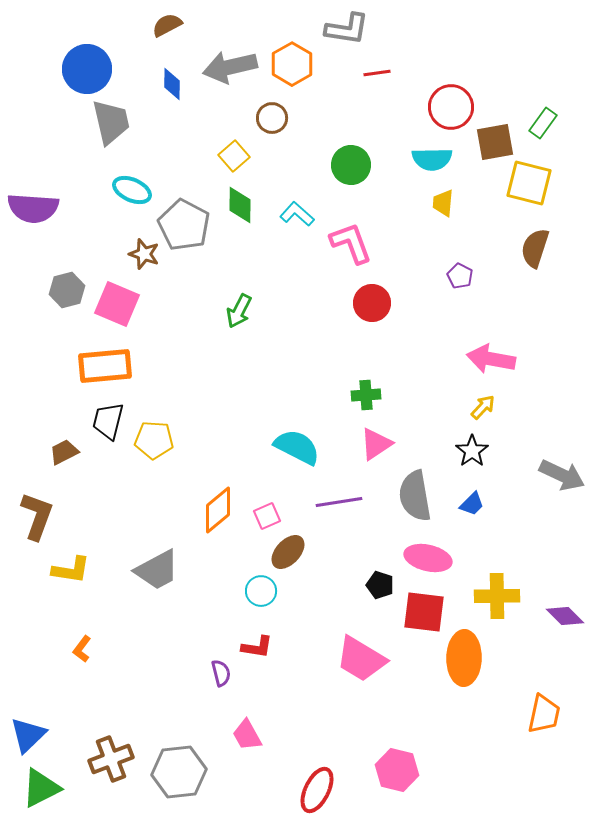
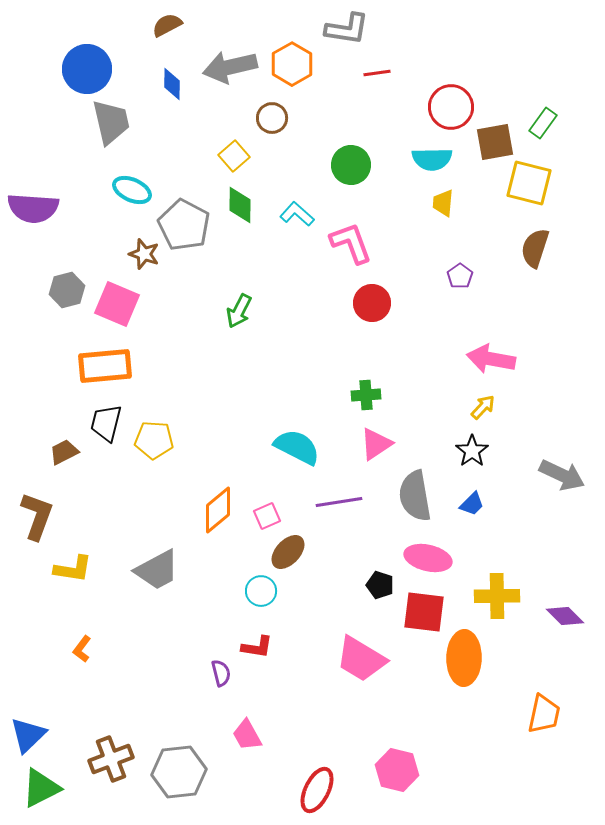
purple pentagon at (460, 276): rotated 10 degrees clockwise
black trapezoid at (108, 421): moved 2 px left, 2 px down
yellow L-shape at (71, 570): moved 2 px right, 1 px up
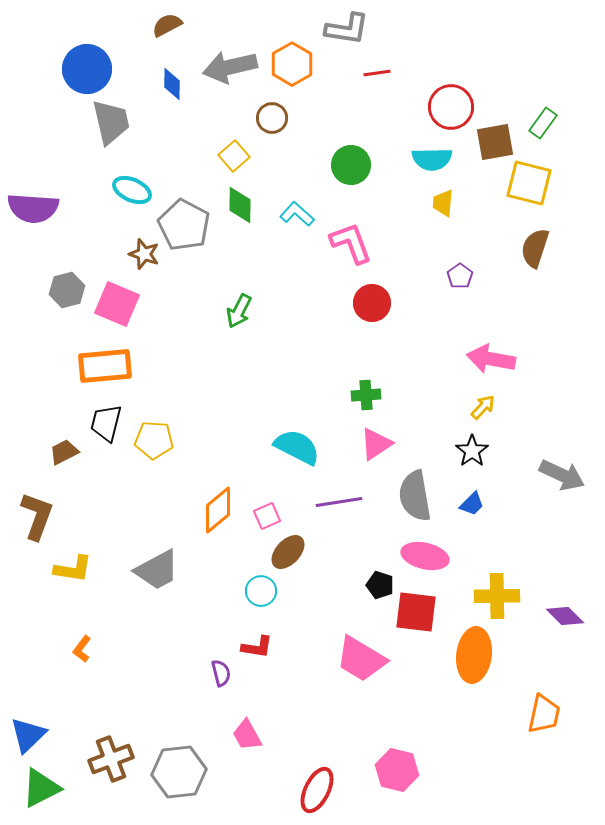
pink ellipse at (428, 558): moved 3 px left, 2 px up
red square at (424, 612): moved 8 px left
orange ellipse at (464, 658): moved 10 px right, 3 px up; rotated 6 degrees clockwise
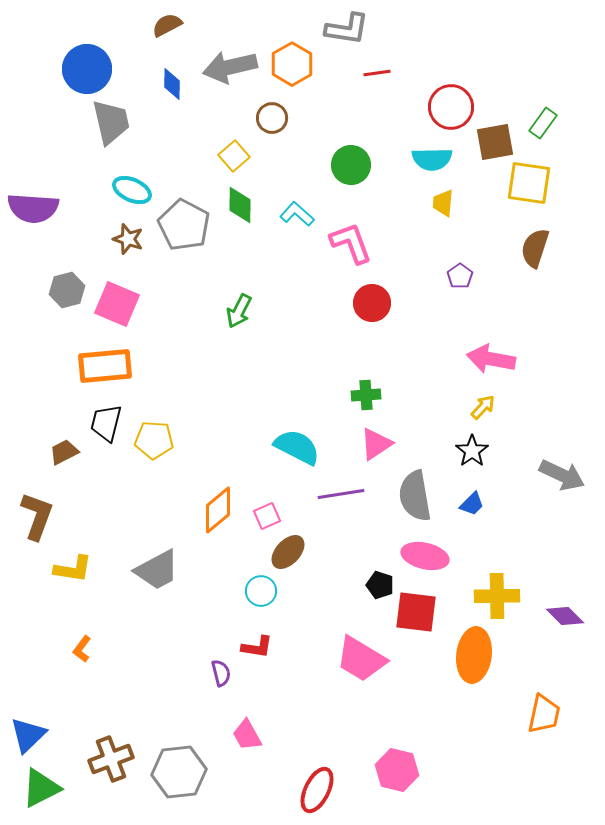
yellow square at (529, 183): rotated 6 degrees counterclockwise
brown star at (144, 254): moved 16 px left, 15 px up
purple line at (339, 502): moved 2 px right, 8 px up
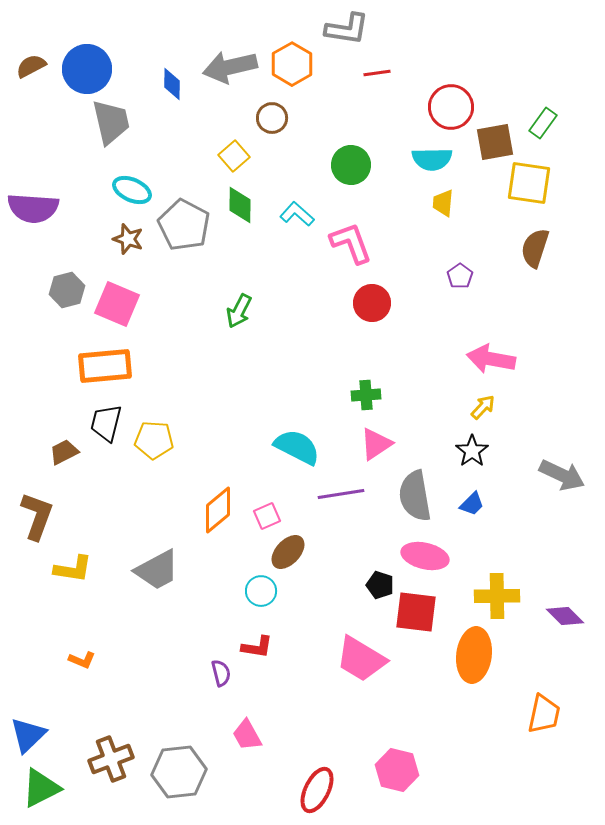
brown semicircle at (167, 25): moved 136 px left, 41 px down
orange L-shape at (82, 649): moved 11 px down; rotated 104 degrees counterclockwise
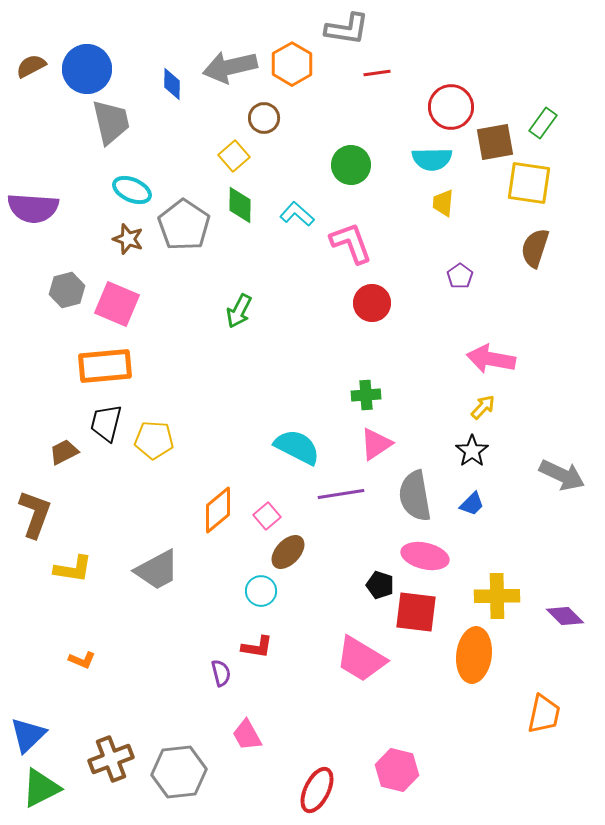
brown circle at (272, 118): moved 8 px left
gray pentagon at (184, 225): rotated 6 degrees clockwise
brown L-shape at (37, 516): moved 2 px left, 2 px up
pink square at (267, 516): rotated 16 degrees counterclockwise
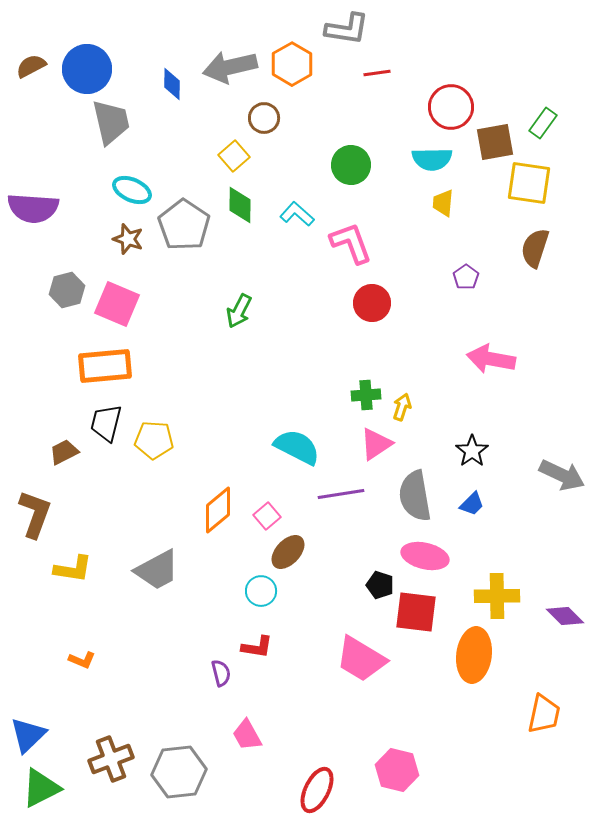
purple pentagon at (460, 276): moved 6 px right, 1 px down
yellow arrow at (483, 407): moved 81 px left; rotated 24 degrees counterclockwise
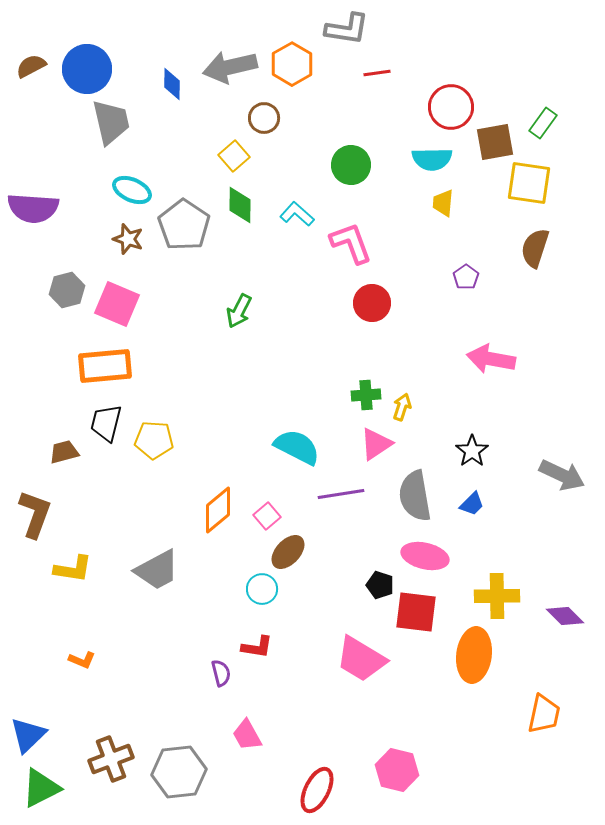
brown trapezoid at (64, 452): rotated 12 degrees clockwise
cyan circle at (261, 591): moved 1 px right, 2 px up
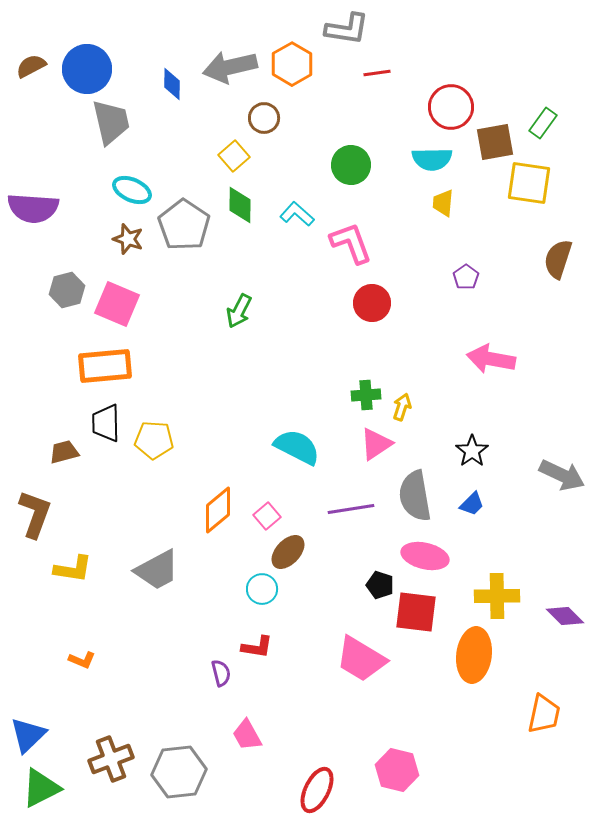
brown semicircle at (535, 248): moved 23 px right, 11 px down
black trapezoid at (106, 423): rotated 15 degrees counterclockwise
purple line at (341, 494): moved 10 px right, 15 px down
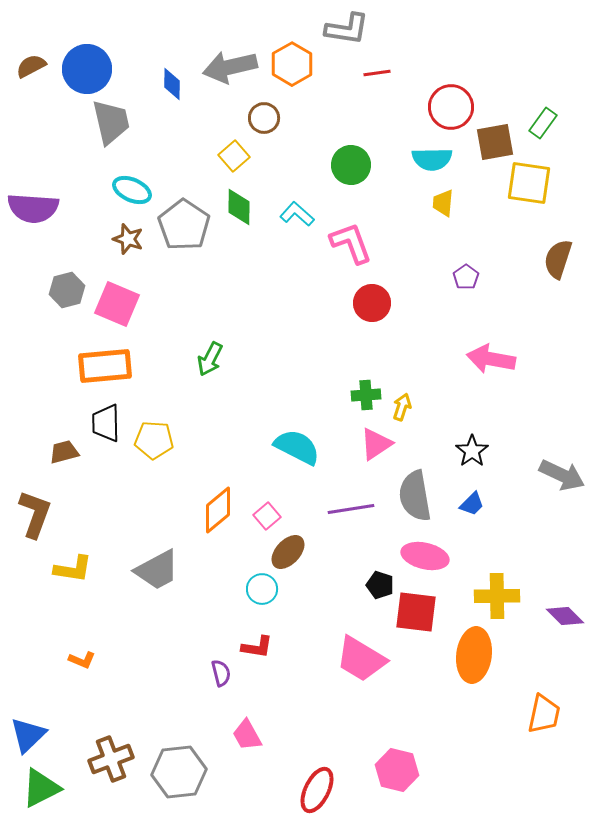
green diamond at (240, 205): moved 1 px left, 2 px down
green arrow at (239, 311): moved 29 px left, 48 px down
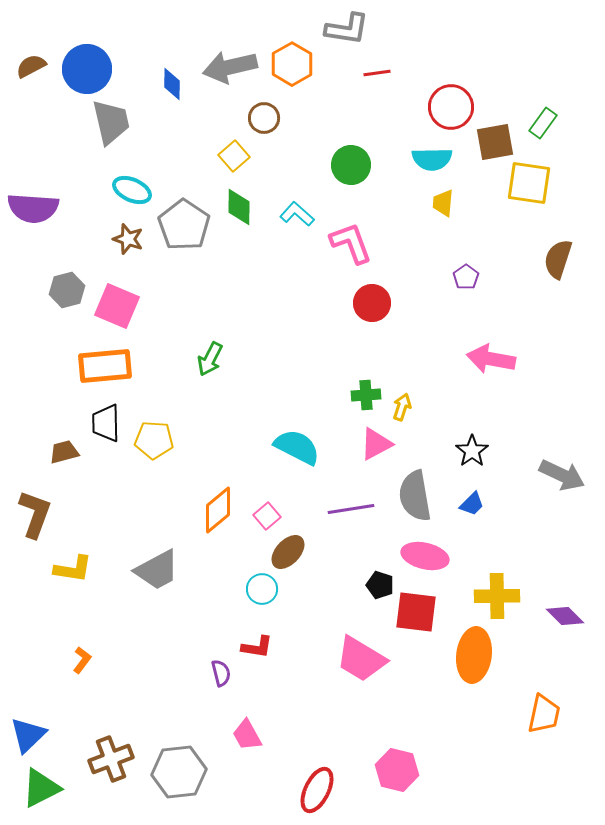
pink square at (117, 304): moved 2 px down
pink triangle at (376, 444): rotated 6 degrees clockwise
orange L-shape at (82, 660): rotated 76 degrees counterclockwise
